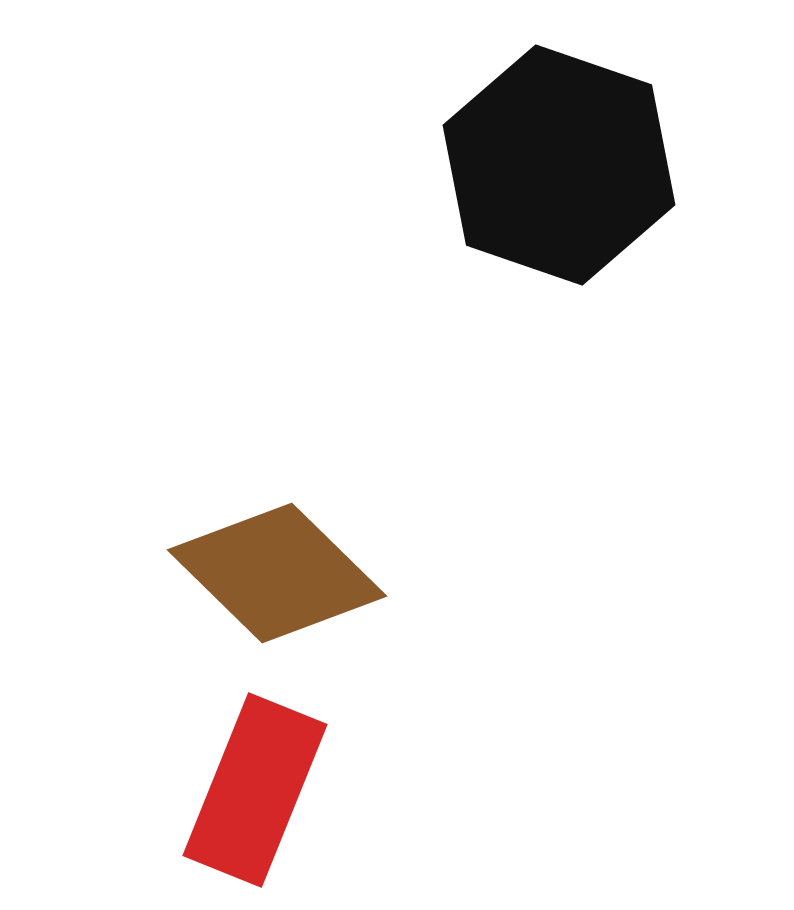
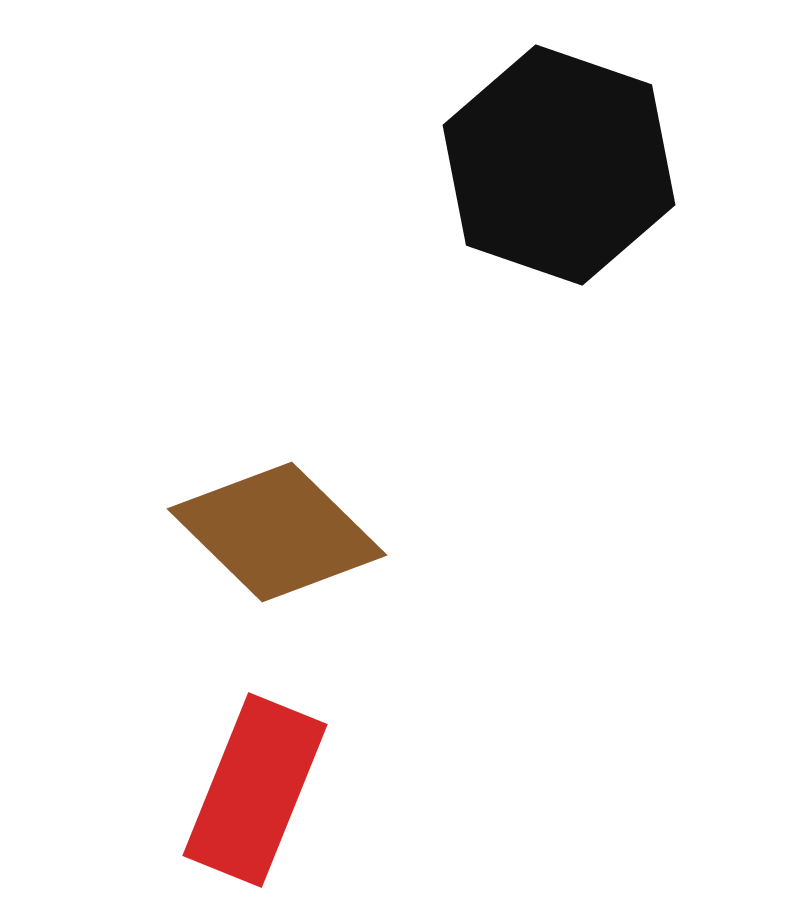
brown diamond: moved 41 px up
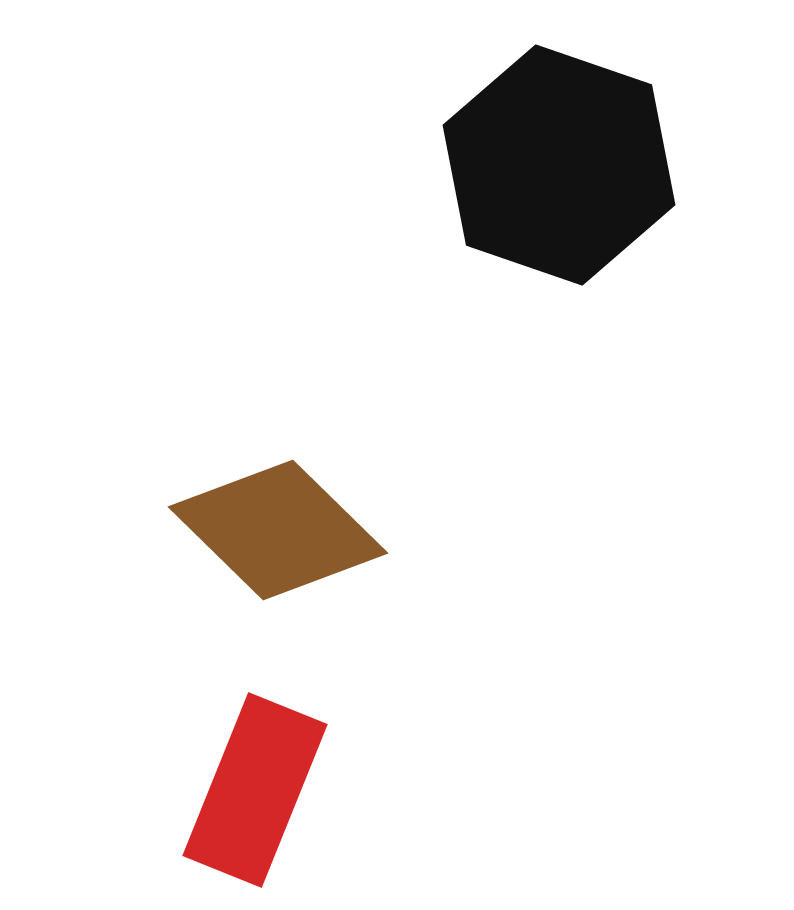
brown diamond: moved 1 px right, 2 px up
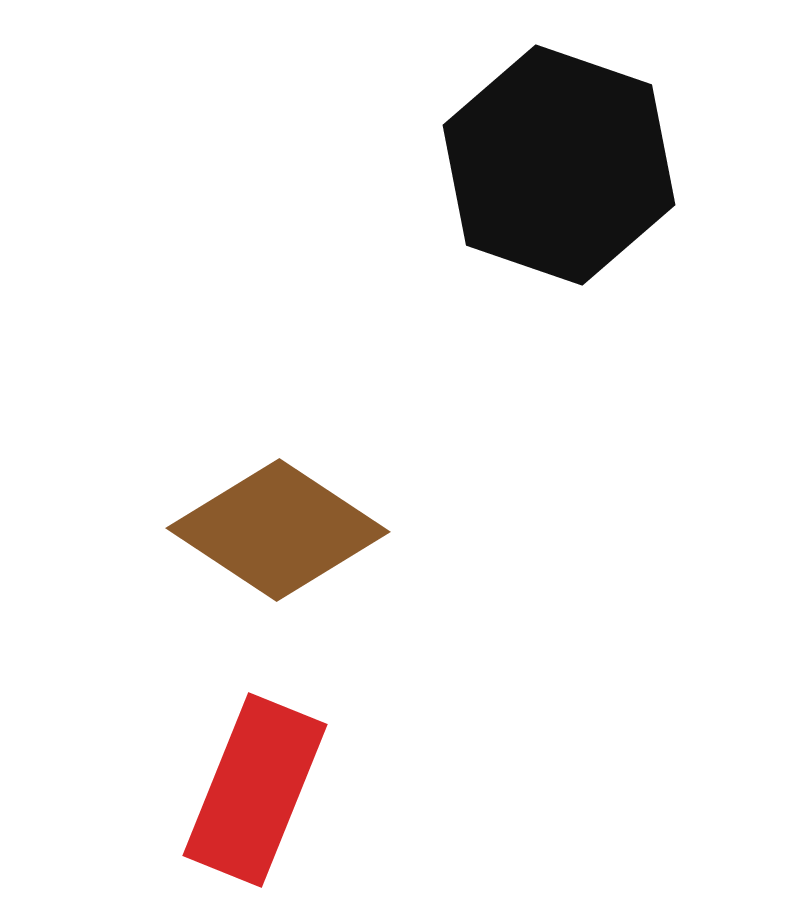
brown diamond: rotated 11 degrees counterclockwise
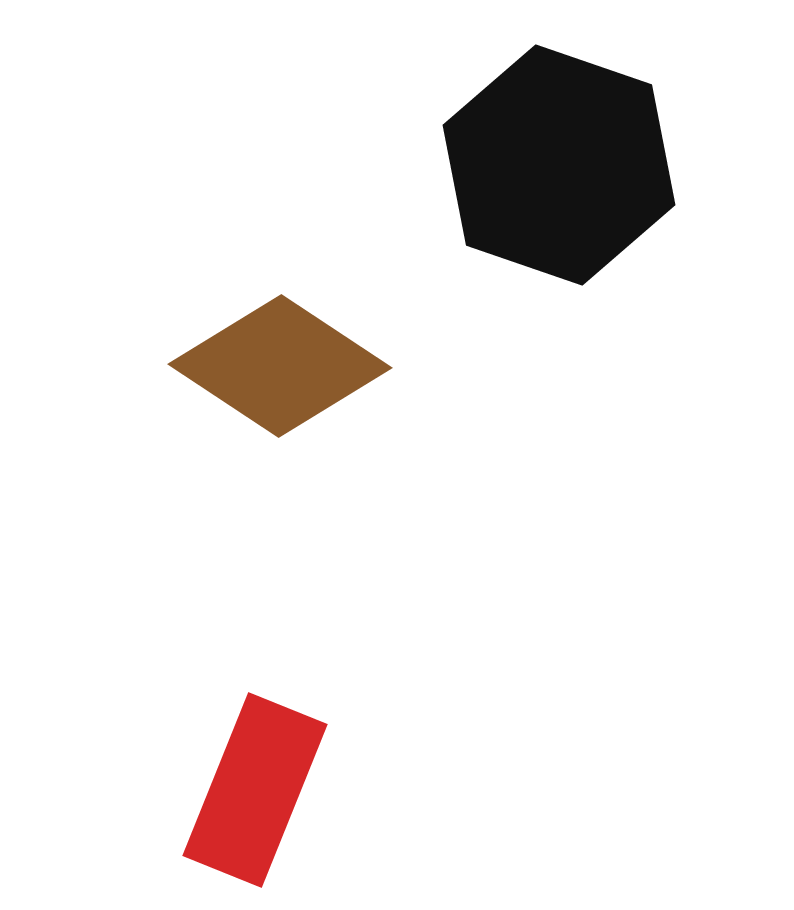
brown diamond: moved 2 px right, 164 px up
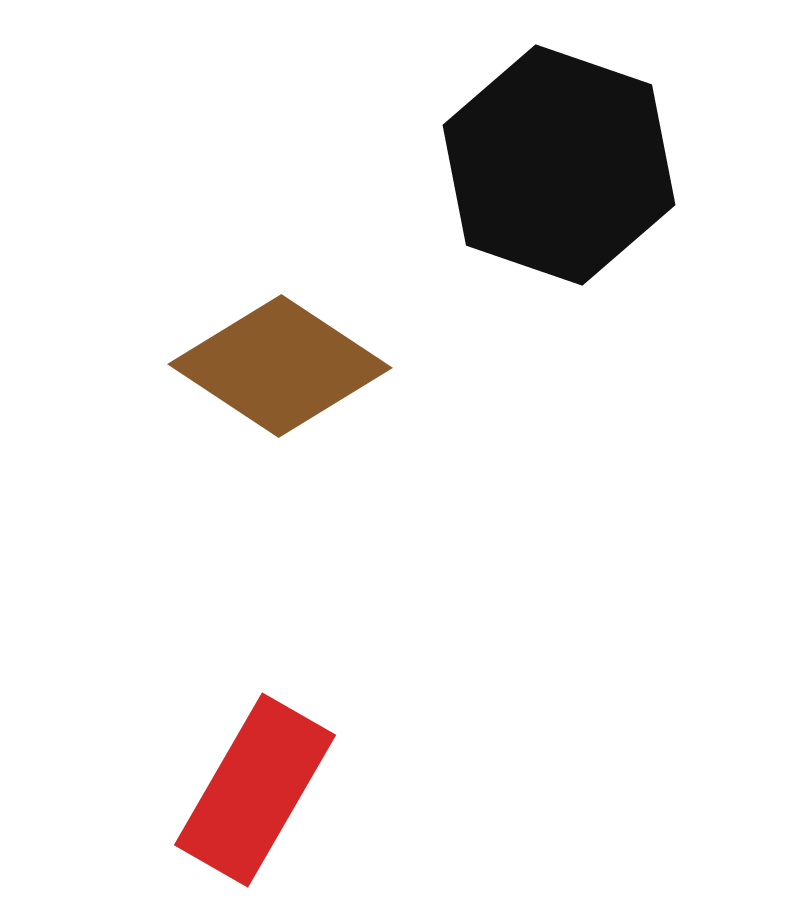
red rectangle: rotated 8 degrees clockwise
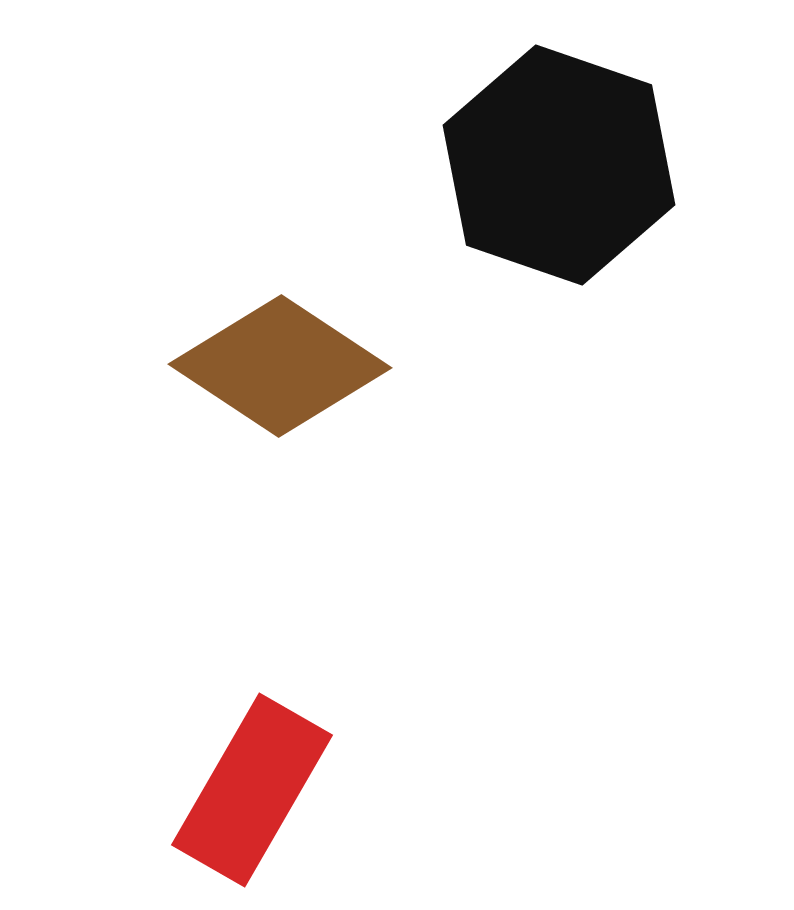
red rectangle: moved 3 px left
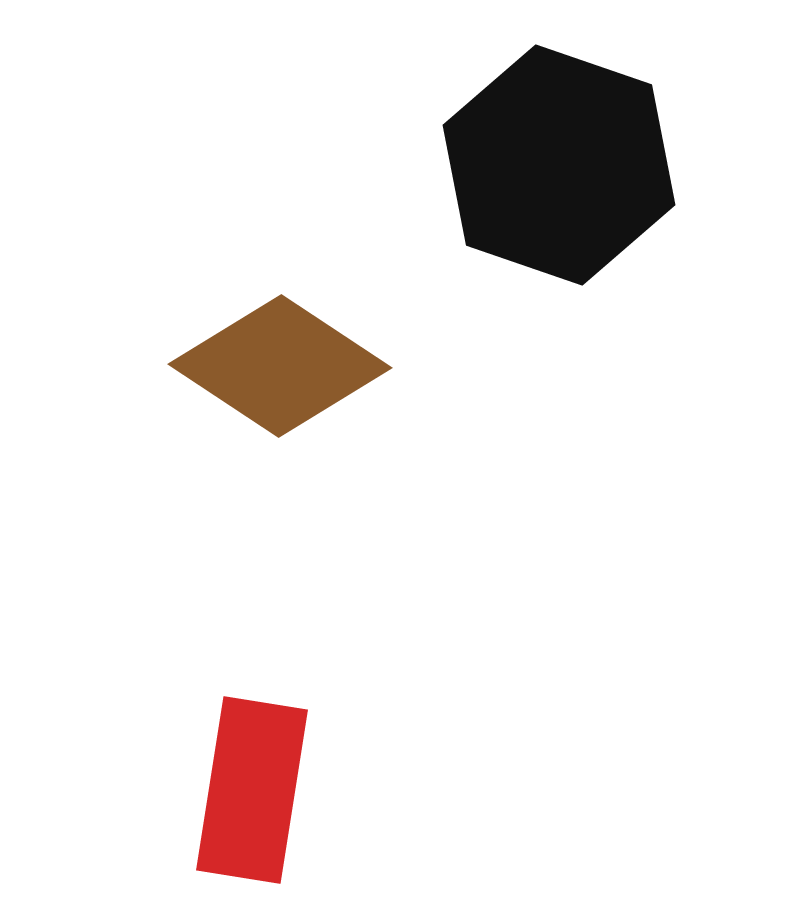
red rectangle: rotated 21 degrees counterclockwise
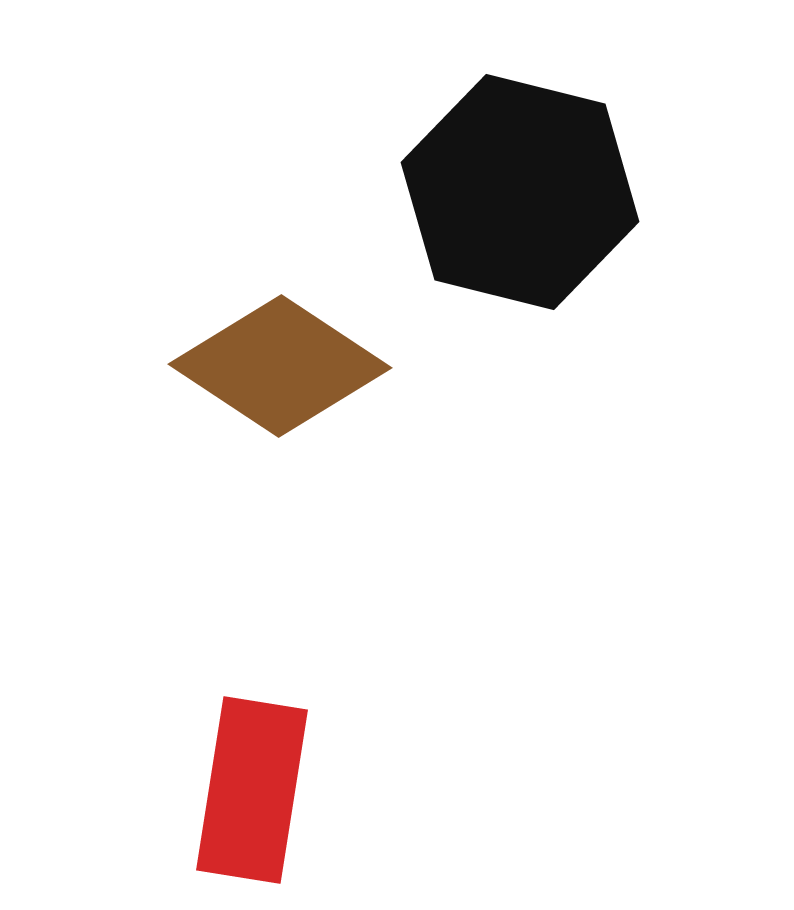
black hexagon: moved 39 px left, 27 px down; rotated 5 degrees counterclockwise
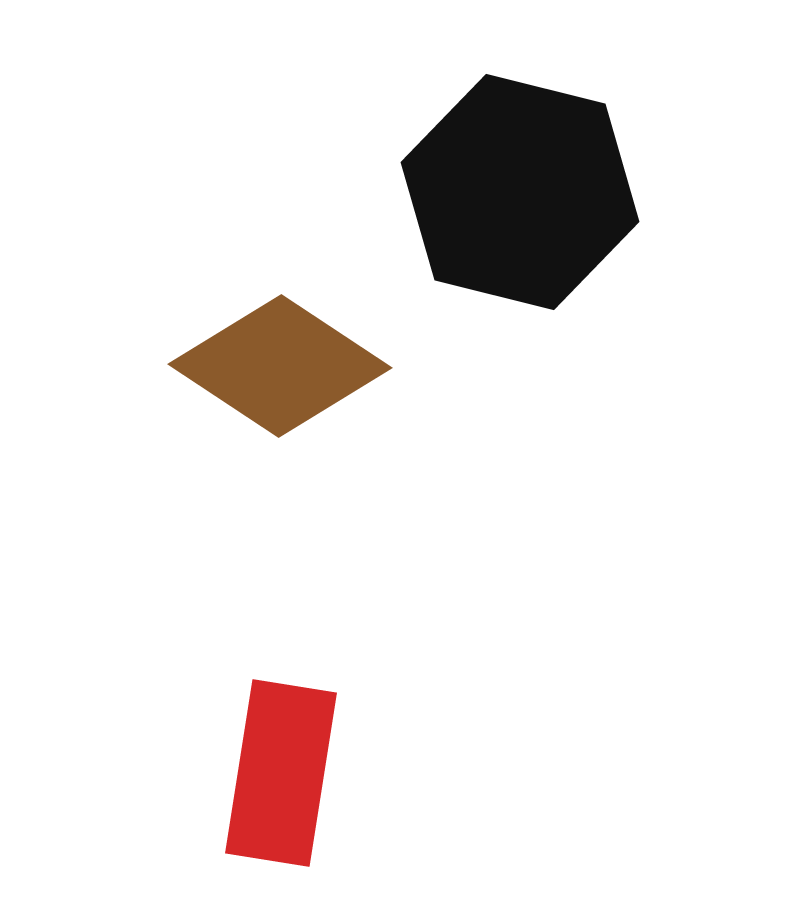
red rectangle: moved 29 px right, 17 px up
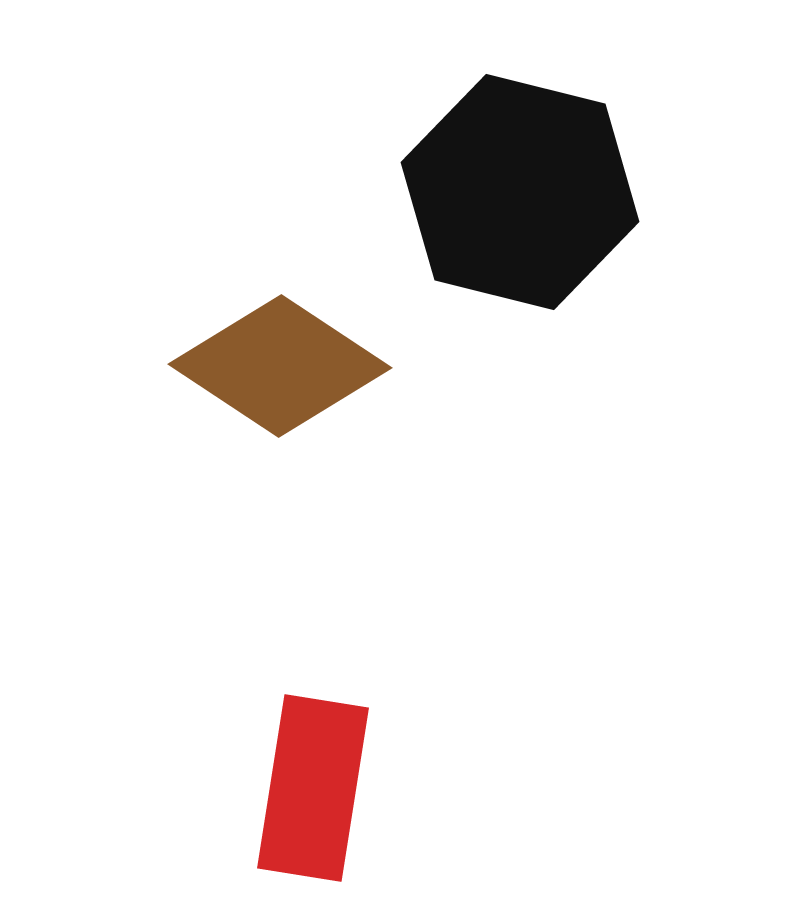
red rectangle: moved 32 px right, 15 px down
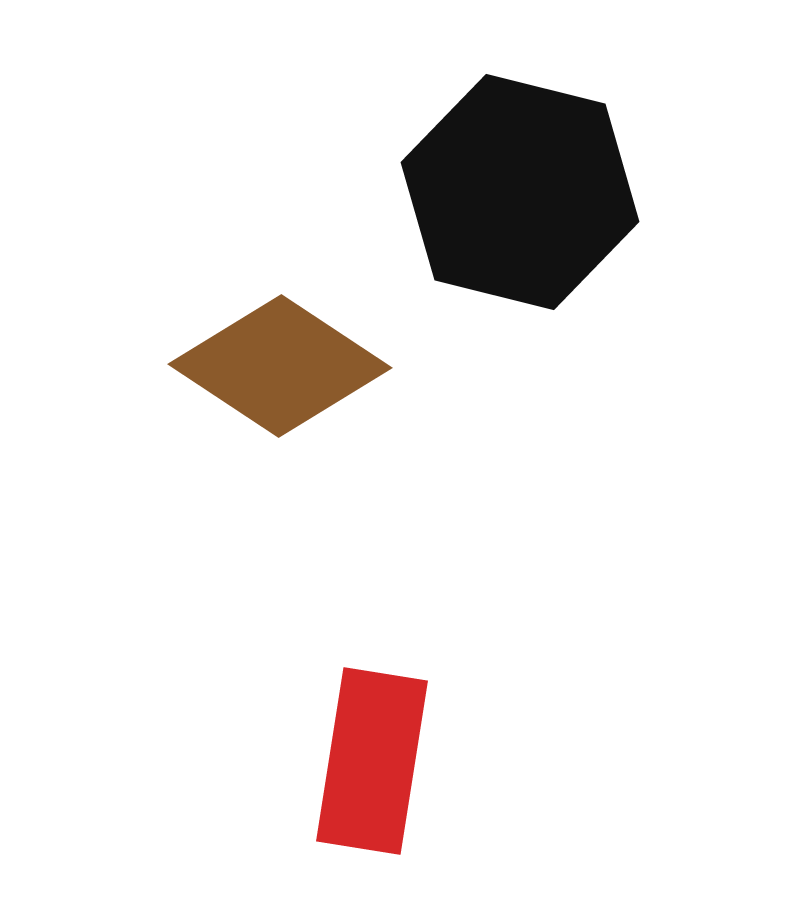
red rectangle: moved 59 px right, 27 px up
